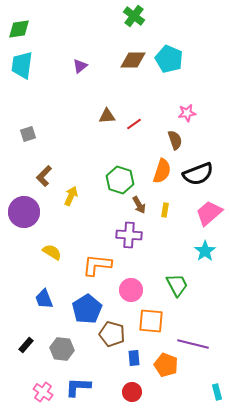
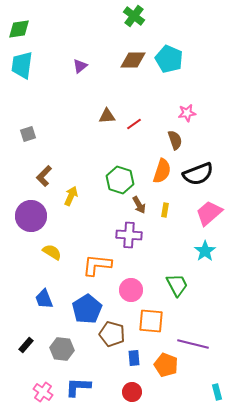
purple circle: moved 7 px right, 4 px down
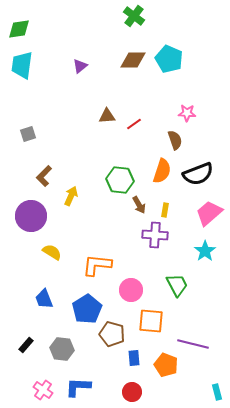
pink star: rotated 12 degrees clockwise
green hexagon: rotated 12 degrees counterclockwise
purple cross: moved 26 px right
pink cross: moved 2 px up
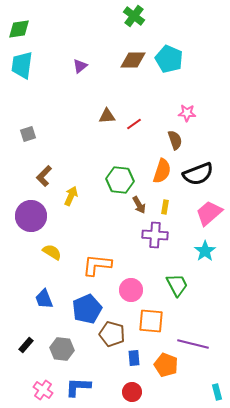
yellow rectangle: moved 3 px up
blue pentagon: rotated 8 degrees clockwise
